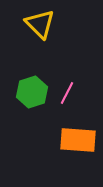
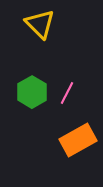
green hexagon: rotated 12 degrees counterclockwise
orange rectangle: rotated 33 degrees counterclockwise
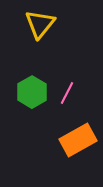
yellow triangle: rotated 24 degrees clockwise
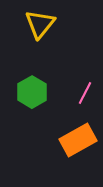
pink line: moved 18 px right
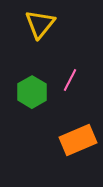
pink line: moved 15 px left, 13 px up
orange rectangle: rotated 6 degrees clockwise
